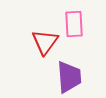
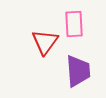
purple trapezoid: moved 9 px right, 6 px up
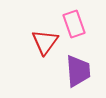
pink rectangle: rotated 16 degrees counterclockwise
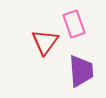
purple trapezoid: moved 3 px right
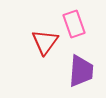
purple trapezoid: rotated 8 degrees clockwise
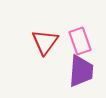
pink rectangle: moved 6 px right, 17 px down
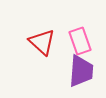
red triangle: moved 3 px left; rotated 24 degrees counterclockwise
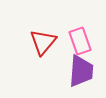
red triangle: moved 1 px right; rotated 28 degrees clockwise
